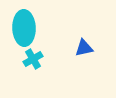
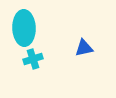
cyan cross: rotated 12 degrees clockwise
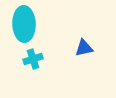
cyan ellipse: moved 4 px up
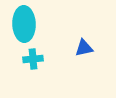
cyan cross: rotated 12 degrees clockwise
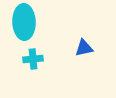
cyan ellipse: moved 2 px up
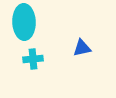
blue triangle: moved 2 px left
